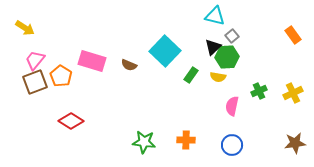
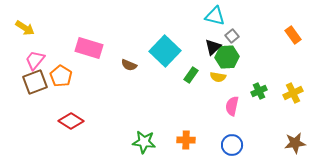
pink rectangle: moved 3 px left, 13 px up
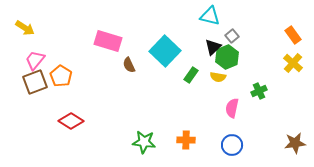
cyan triangle: moved 5 px left
pink rectangle: moved 19 px right, 7 px up
green hexagon: rotated 20 degrees counterclockwise
brown semicircle: rotated 42 degrees clockwise
yellow cross: moved 30 px up; rotated 24 degrees counterclockwise
pink semicircle: moved 2 px down
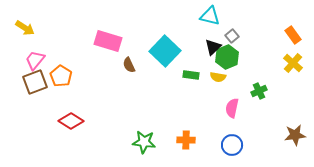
green rectangle: rotated 63 degrees clockwise
brown star: moved 8 px up
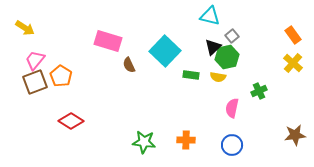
green hexagon: rotated 10 degrees clockwise
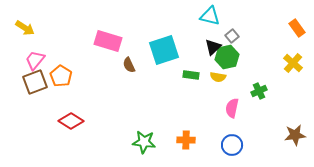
orange rectangle: moved 4 px right, 7 px up
cyan square: moved 1 px left, 1 px up; rotated 28 degrees clockwise
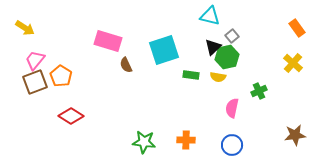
brown semicircle: moved 3 px left
red diamond: moved 5 px up
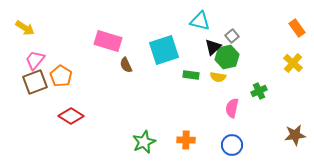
cyan triangle: moved 10 px left, 5 px down
green star: rotated 30 degrees counterclockwise
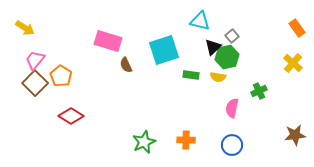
brown square: moved 1 px down; rotated 25 degrees counterclockwise
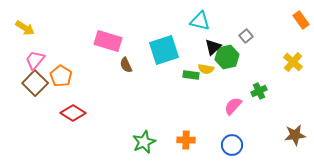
orange rectangle: moved 4 px right, 8 px up
gray square: moved 14 px right
yellow cross: moved 1 px up
yellow semicircle: moved 12 px left, 8 px up
pink semicircle: moved 1 px right, 2 px up; rotated 30 degrees clockwise
red diamond: moved 2 px right, 3 px up
